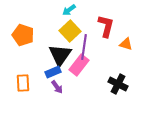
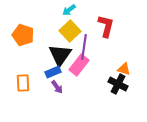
orange triangle: moved 2 px left, 25 px down
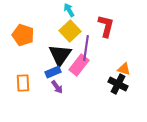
cyan arrow: rotated 96 degrees clockwise
purple line: moved 2 px right, 1 px down
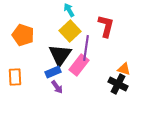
orange rectangle: moved 8 px left, 6 px up
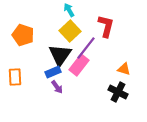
purple line: rotated 30 degrees clockwise
black cross: moved 8 px down
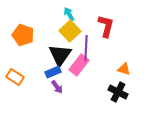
cyan arrow: moved 4 px down
purple line: rotated 35 degrees counterclockwise
orange rectangle: rotated 54 degrees counterclockwise
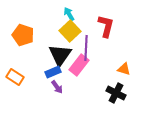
black cross: moved 2 px left, 1 px down
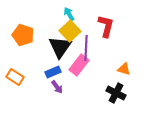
black triangle: moved 8 px up
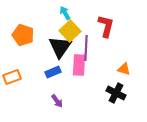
cyan arrow: moved 4 px left, 1 px up
pink rectangle: rotated 35 degrees counterclockwise
orange rectangle: moved 3 px left; rotated 54 degrees counterclockwise
purple arrow: moved 14 px down
